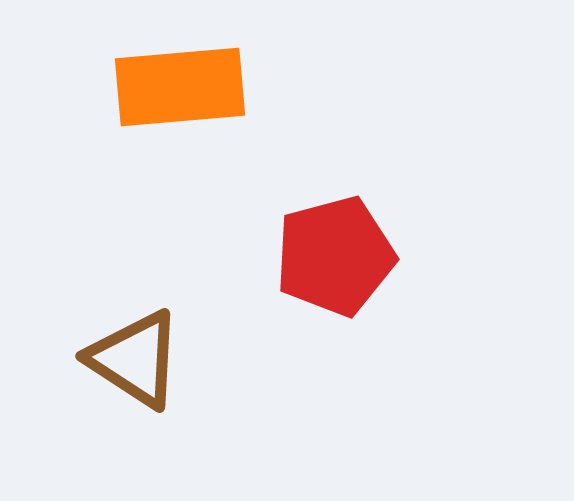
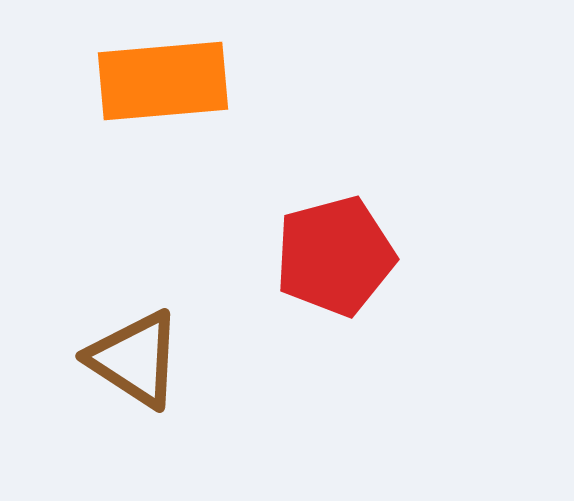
orange rectangle: moved 17 px left, 6 px up
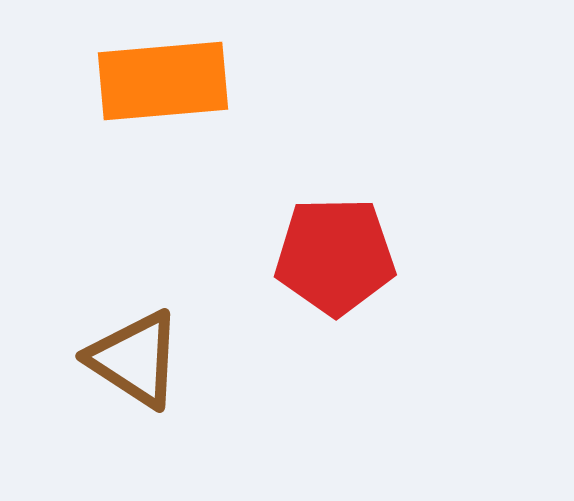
red pentagon: rotated 14 degrees clockwise
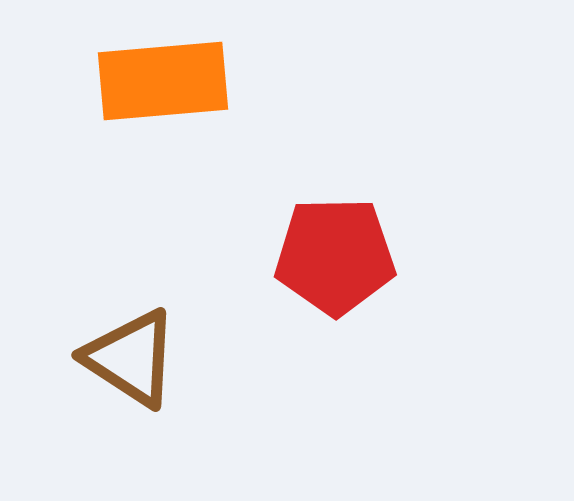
brown triangle: moved 4 px left, 1 px up
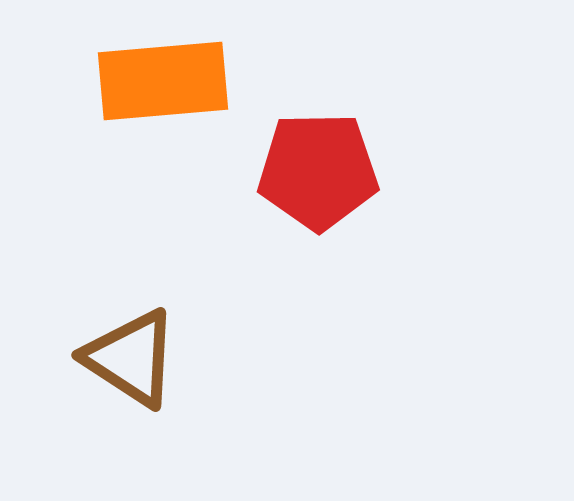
red pentagon: moved 17 px left, 85 px up
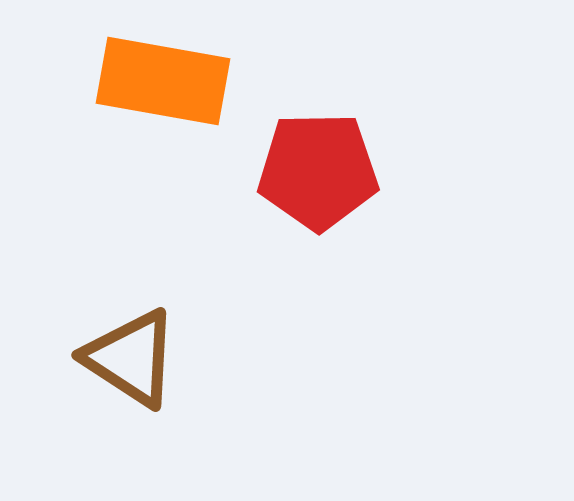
orange rectangle: rotated 15 degrees clockwise
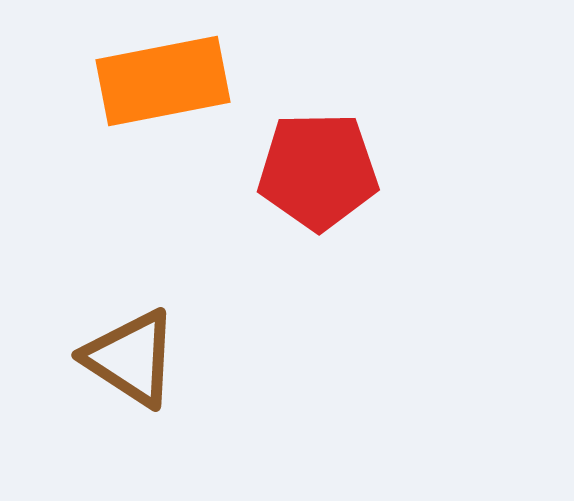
orange rectangle: rotated 21 degrees counterclockwise
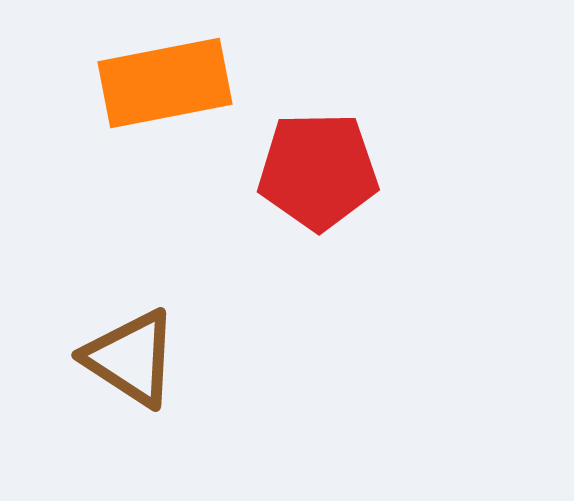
orange rectangle: moved 2 px right, 2 px down
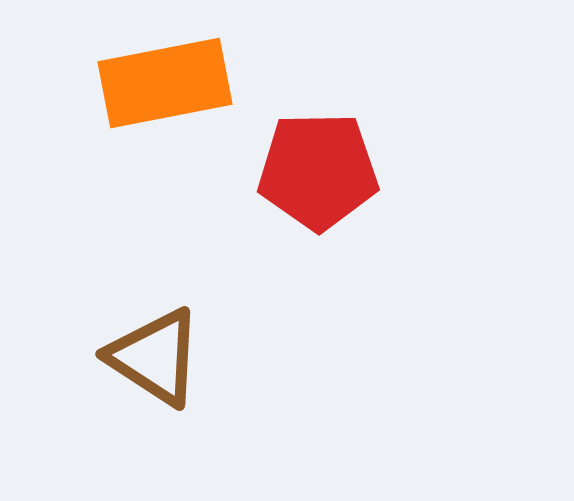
brown triangle: moved 24 px right, 1 px up
